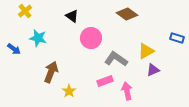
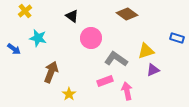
yellow triangle: rotated 12 degrees clockwise
yellow star: moved 3 px down
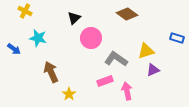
yellow cross: rotated 24 degrees counterclockwise
black triangle: moved 2 px right, 2 px down; rotated 40 degrees clockwise
brown arrow: rotated 45 degrees counterclockwise
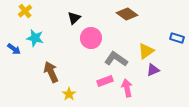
yellow cross: rotated 24 degrees clockwise
cyan star: moved 3 px left
yellow triangle: rotated 18 degrees counterclockwise
pink arrow: moved 3 px up
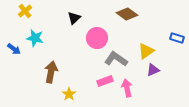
pink circle: moved 6 px right
brown arrow: rotated 35 degrees clockwise
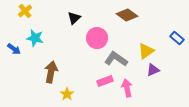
brown diamond: moved 1 px down
blue rectangle: rotated 24 degrees clockwise
yellow star: moved 2 px left
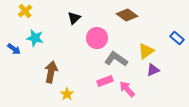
pink arrow: moved 1 px down; rotated 30 degrees counterclockwise
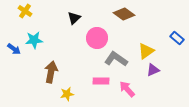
yellow cross: rotated 16 degrees counterclockwise
brown diamond: moved 3 px left, 1 px up
cyan star: moved 1 px left, 2 px down; rotated 18 degrees counterclockwise
pink rectangle: moved 4 px left; rotated 21 degrees clockwise
yellow star: rotated 24 degrees clockwise
